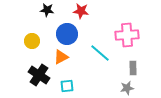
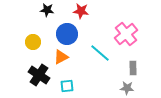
pink cross: moved 1 px left, 1 px up; rotated 35 degrees counterclockwise
yellow circle: moved 1 px right, 1 px down
gray star: rotated 16 degrees clockwise
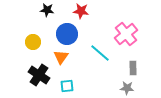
orange triangle: rotated 28 degrees counterclockwise
